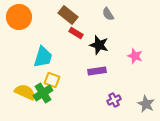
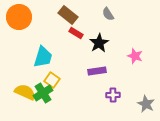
black star: moved 2 px up; rotated 24 degrees clockwise
yellow square: rotated 14 degrees clockwise
purple cross: moved 1 px left, 5 px up; rotated 24 degrees clockwise
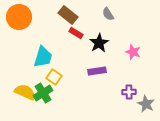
pink star: moved 2 px left, 4 px up
yellow square: moved 2 px right, 3 px up
purple cross: moved 16 px right, 3 px up
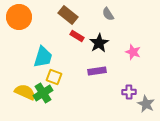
red rectangle: moved 1 px right, 3 px down
yellow square: rotated 14 degrees counterclockwise
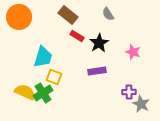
gray star: moved 5 px left
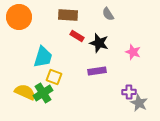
brown rectangle: rotated 36 degrees counterclockwise
black star: rotated 24 degrees counterclockwise
gray star: moved 2 px left, 1 px up
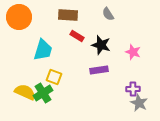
black star: moved 2 px right, 2 px down
cyan trapezoid: moved 7 px up
purple rectangle: moved 2 px right, 1 px up
purple cross: moved 4 px right, 3 px up
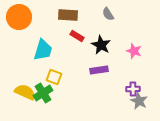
black star: rotated 12 degrees clockwise
pink star: moved 1 px right, 1 px up
gray star: moved 2 px up
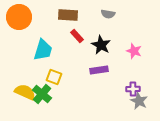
gray semicircle: rotated 48 degrees counterclockwise
red rectangle: rotated 16 degrees clockwise
green cross: moved 1 px left, 1 px down; rotated 18 degrees counterclockwise
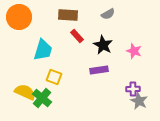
gray semicircle: rotated 40 degrees counterclockwise
black star: moved 2 px right
green cross: moved 4 px down
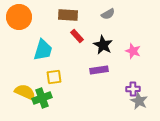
pink star: moved 1 px left
yellow square: rotated 28 degrees counterclockwise
green cross: rotated 30 degrees clockwise
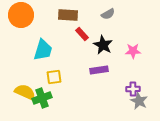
orange circle: moved 2 px right, 2 px up
red rectangle: moved 5 px right, 2 px up
pink star: rotated 21 degrees counterclockwise
